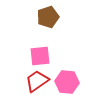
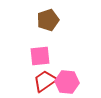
brown pentagon: moved 3 px down
red trapezoid: moved 8 px right
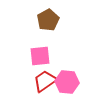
brown pentagon: rotated 10 degrees counterclockwise
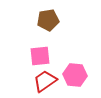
brown pentagon: rotated 20 degrees clockwise
pink hexagon: moved 8 px right, 7 px up
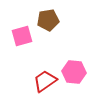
pink square: moved 18 px left, 20 px up; rotated 10 degrees counterclockwise
pink hexagon: moved 1 px left, 3 px up
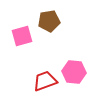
brown pentagon: moved 1 px right, 1 px down
red trapezoid: rotated 15 degrees clockwise
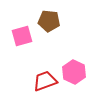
brown pentagon: rotated 15 degrees clockwise
pink hexagon: rotated 20 degrees clockwise
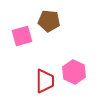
red trapezoid: rotated 110 degrees clockwise
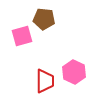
brown pentagon: moved 5 px left, 2 px up
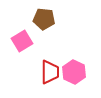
pink square: moved 5 px down; rotated 15 degrees counterclockwise
red trapezoid: moved 5 px right, 9 px up
